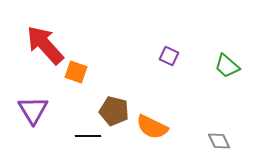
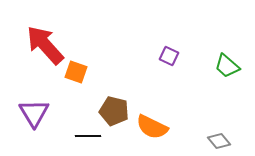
purple triangle: moved 1 px right, 3 px down
gray diamond: rotated 15 degrees counterclockwise
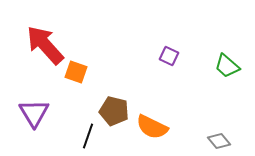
black line: rotated 70 degrees counterclockwise
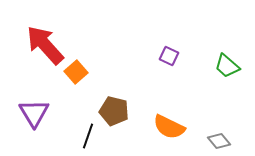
orange square: rotated 30 degrees clockwise
orange semicircle: moved 17 px right
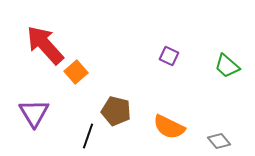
brown pentagon: moved 2 px right
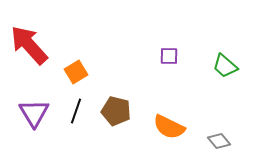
red arrow: moved 16 px left
purple square: rotated 24 degrees counterclockwise
green trapezoid: moved 2 px left
orange square: rotated 10 degrees clockwise
black line: moved 12 px left, 25 px up
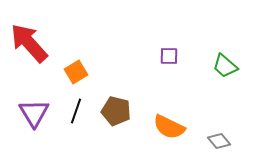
red arrow: moved 2 px up
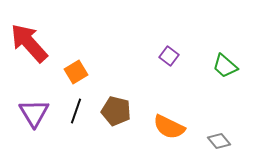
purple square: rotated 36 degrees clockwise
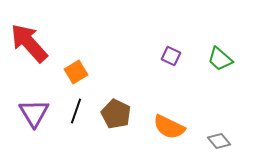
purple square: moved 2 px right; rotated 12 degrees counterclockwise
green trapezoid: moved 5 px left, 7 px up
brown pentagon: moved 3 px down; rotated 12 degrees clockwise
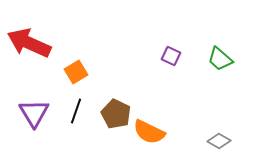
red arrow: rotated 24 degrees counterclockwise
orange semicircle: moved 20 px left, 5 px down
gray diamond: rotated 20 degrees counterclockwise
